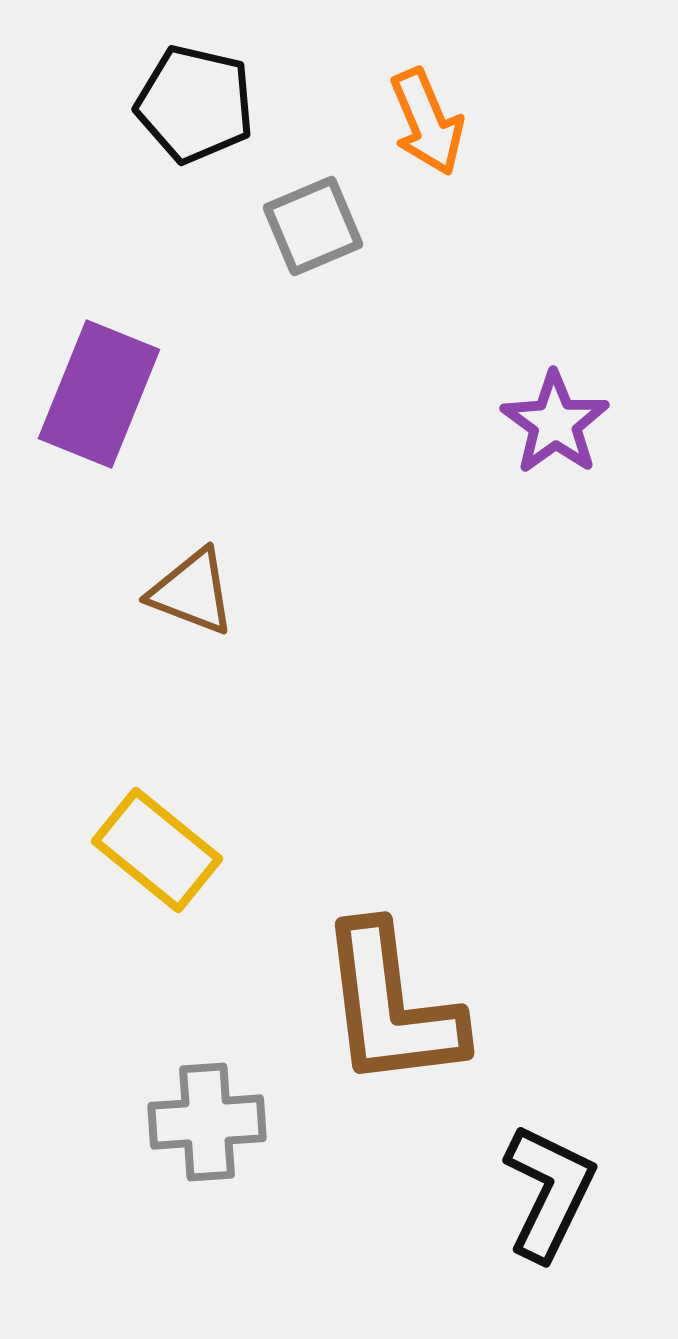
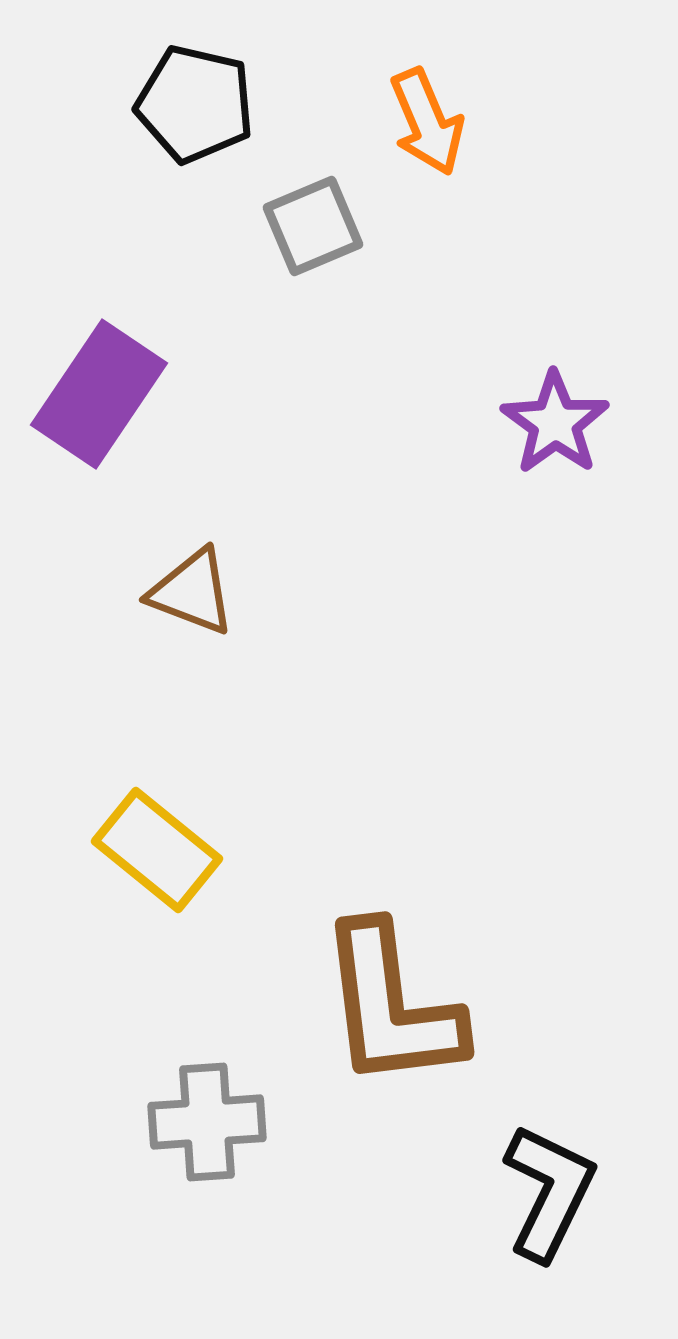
purple rectangle: rotated 12 degrees clockwise
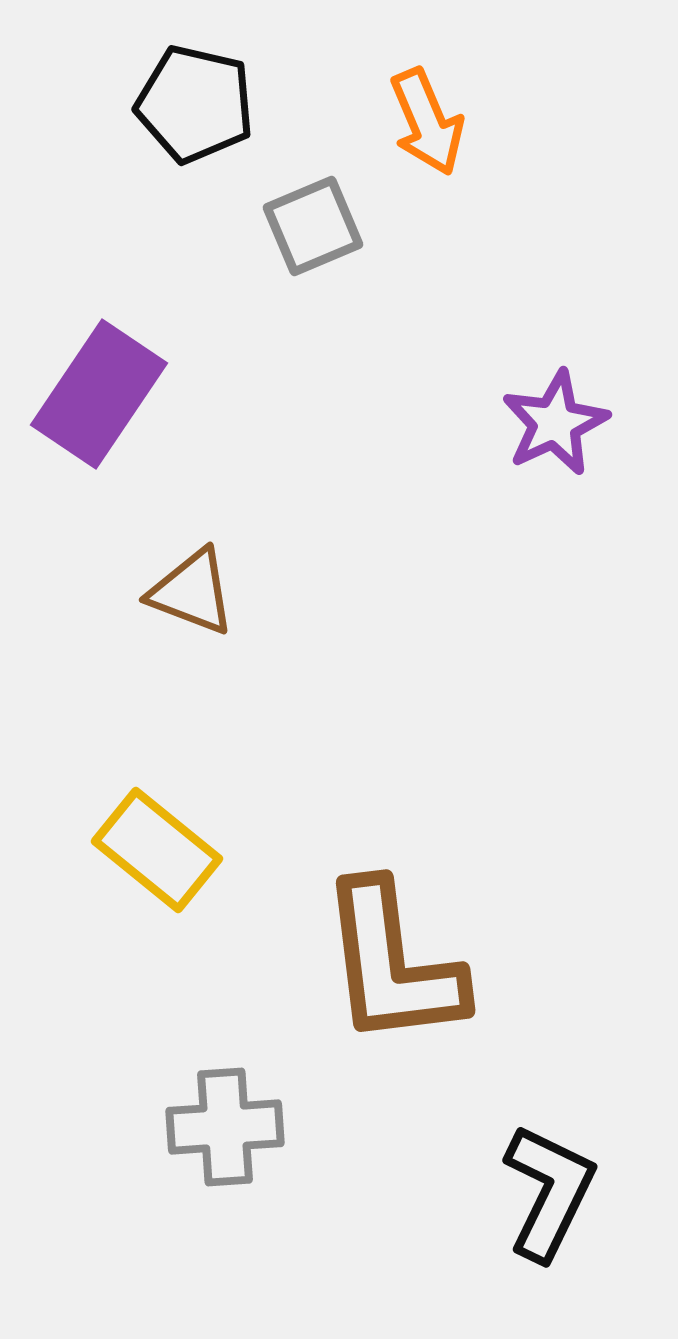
purple star: rotated 11 degrees clockwise
brown L-shape: moved 1 px right, 42 px up
gray cross: moved 18 px right, 5 px down
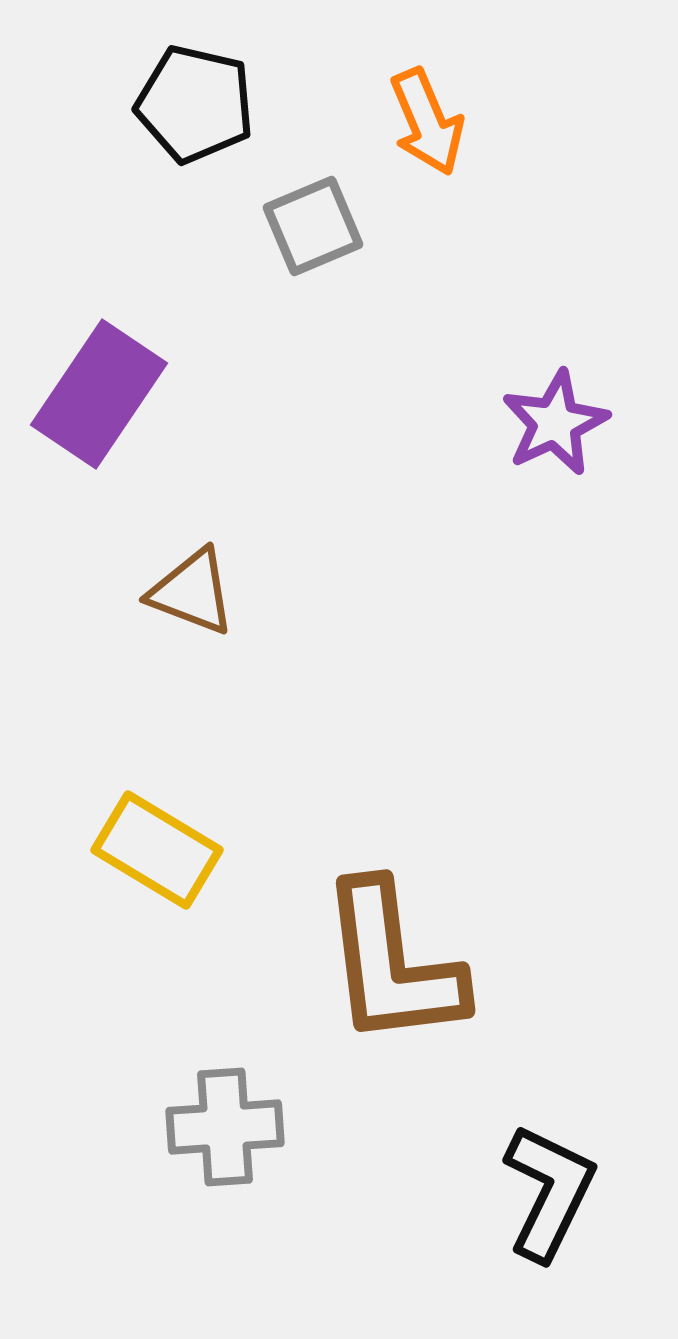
yellow rectangle: rotated 8 degrees counterclockwise
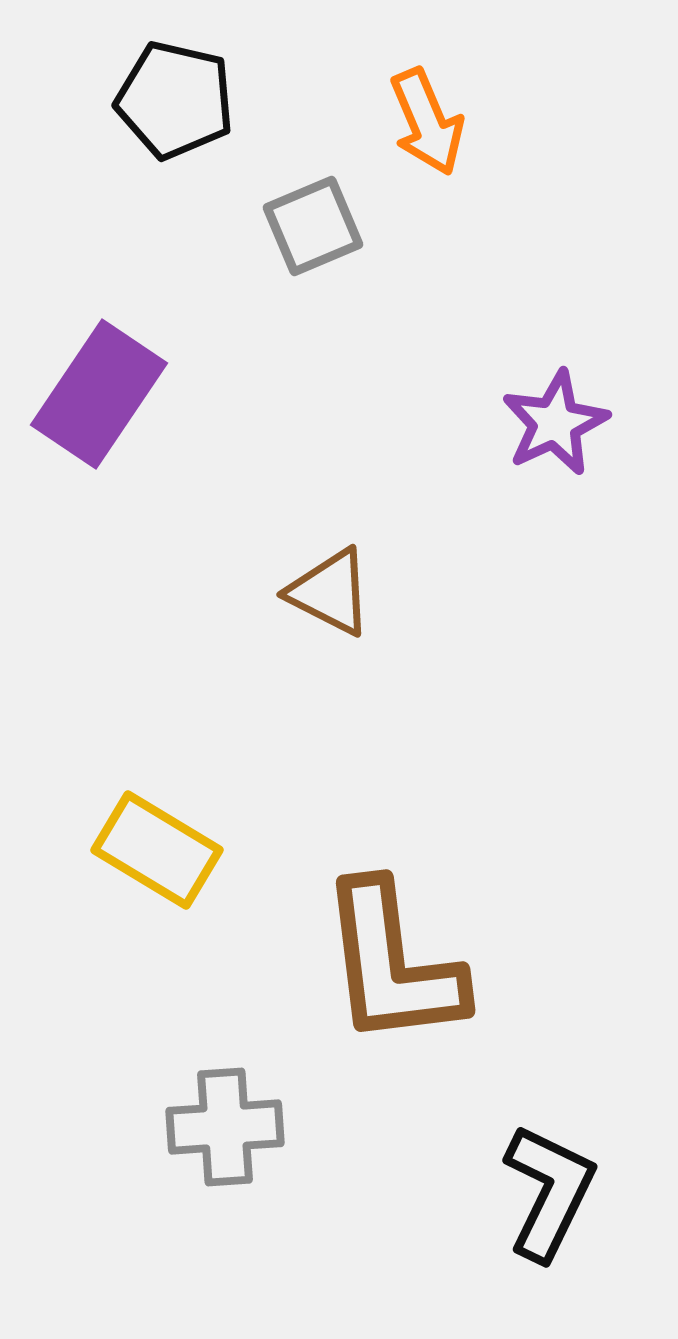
black pentagon: moved 20 px left, 4 px up
brown triangle: moved 138 px right; rotated 6 degrees clockwise
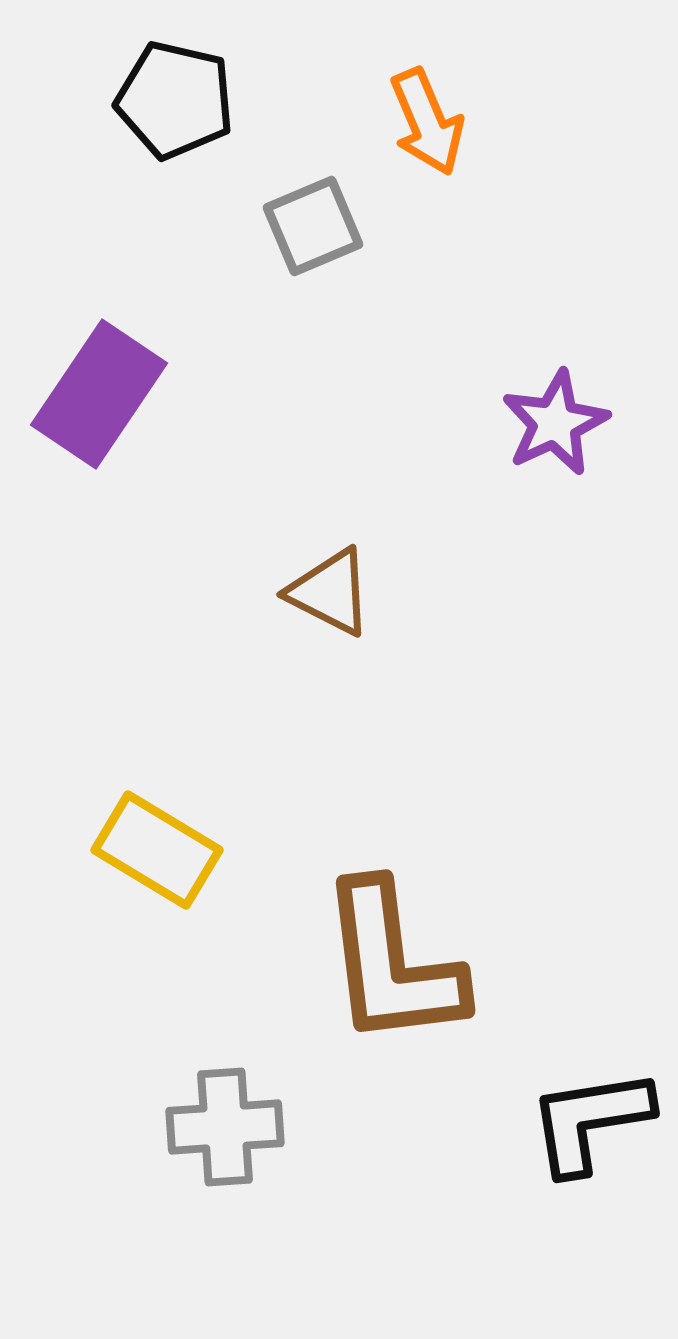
black L-shape: moved 41 px right, 71 px up; rotated 125 degrees counterclockwise
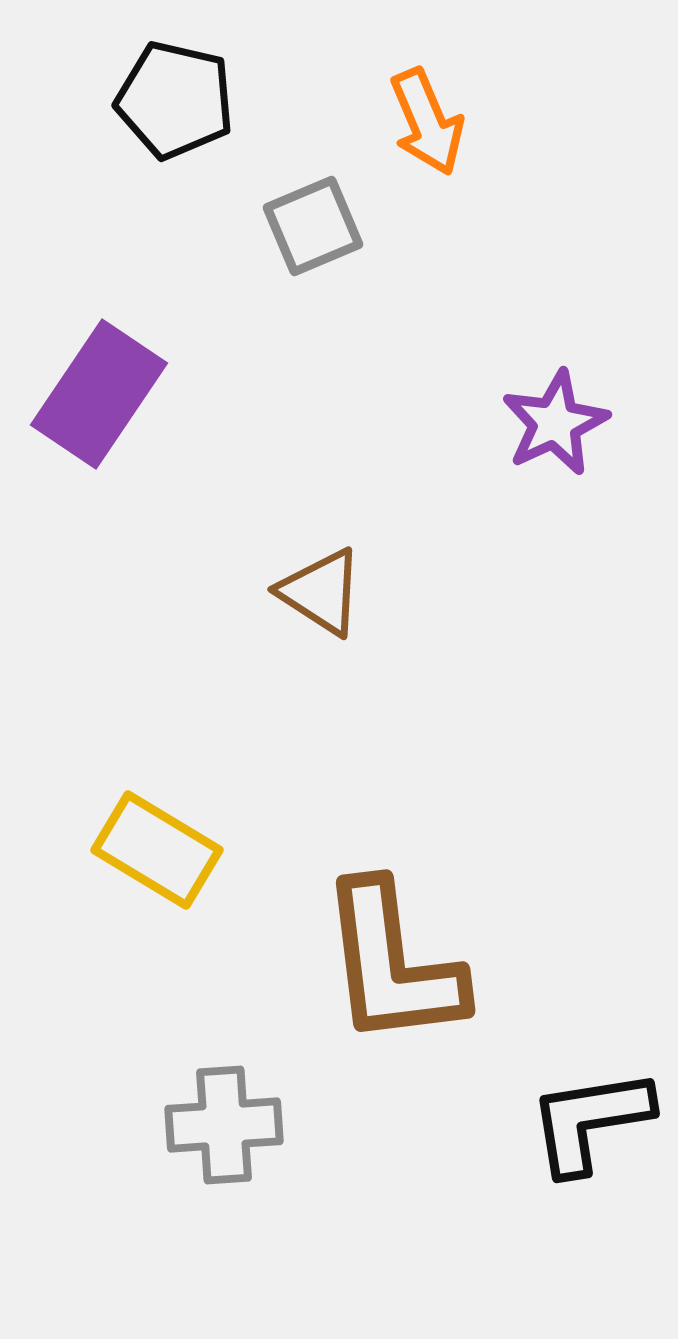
brown triangle: moved 9 px left; rotated 6 degrees clockwise
gray cross: moved 1 px left, 2 px up
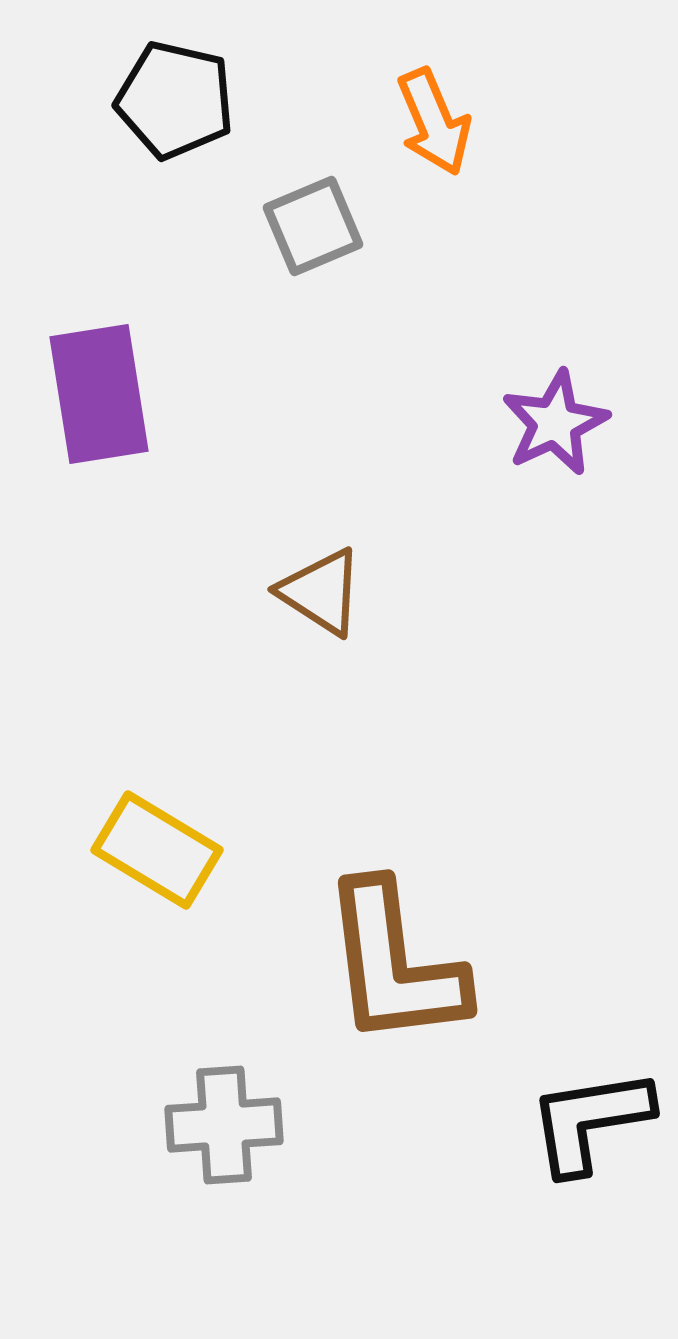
orange arrow: moved 7 px right
purple rectangle: rotated 43 degrees counterclockwise
brown L-shape: moved 2 px right
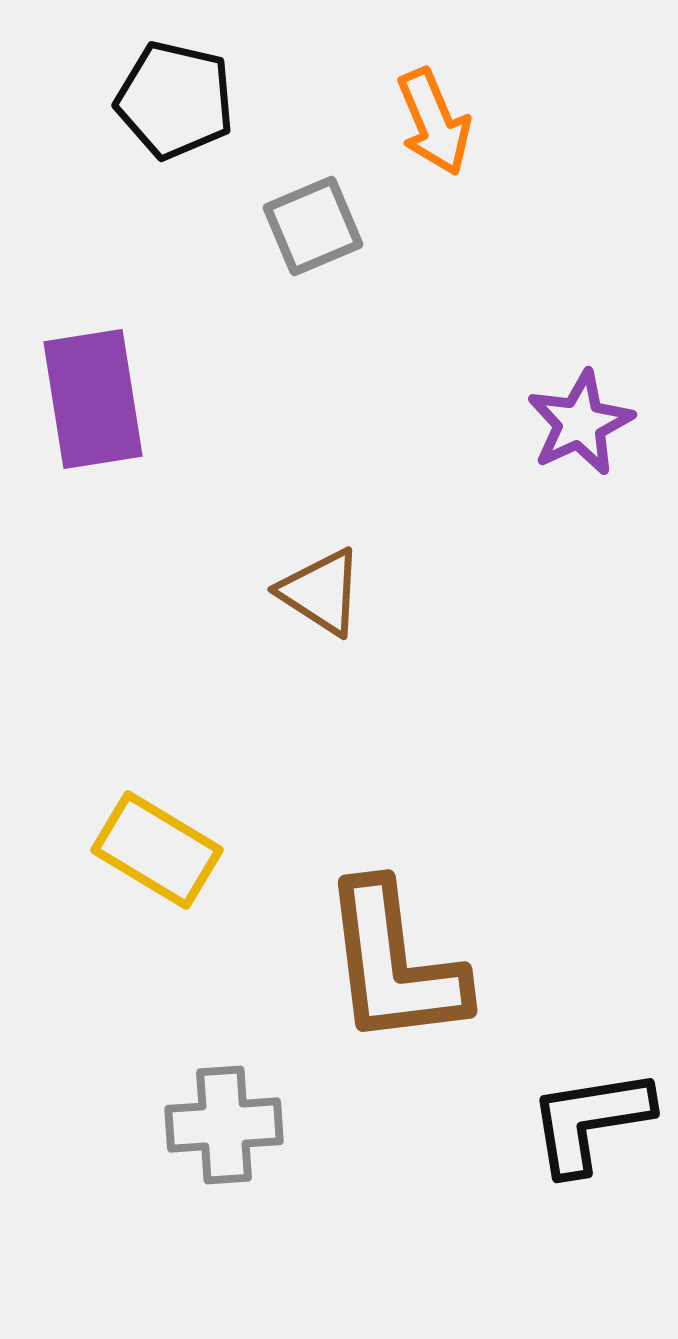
purple rectangle: moved 6 px left, 5 px down
purple star: moved 25 px right
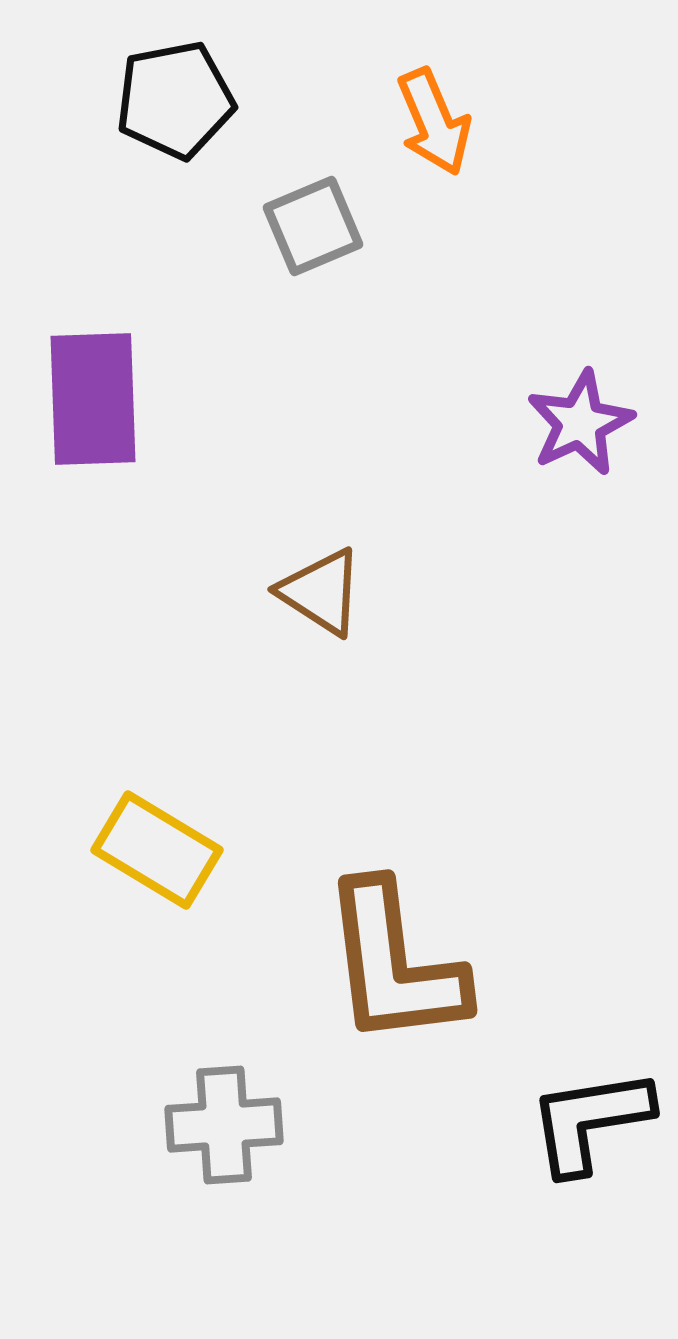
black pentagon: rotated 24 degrees counterclockwise
purple rectangle: rotated 7 degrees clockwise
